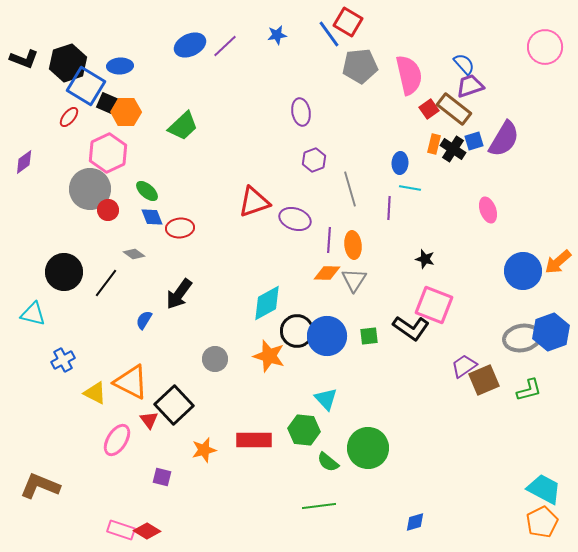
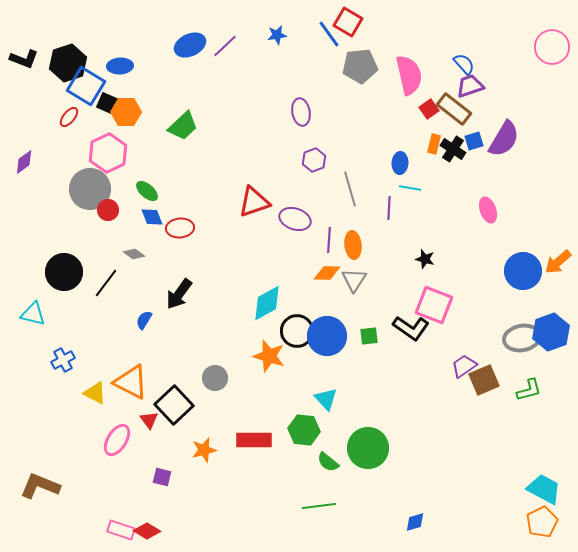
pink circle at (545, 47): moved 7 px right
gray circle at (215, 359): moved 19 px down
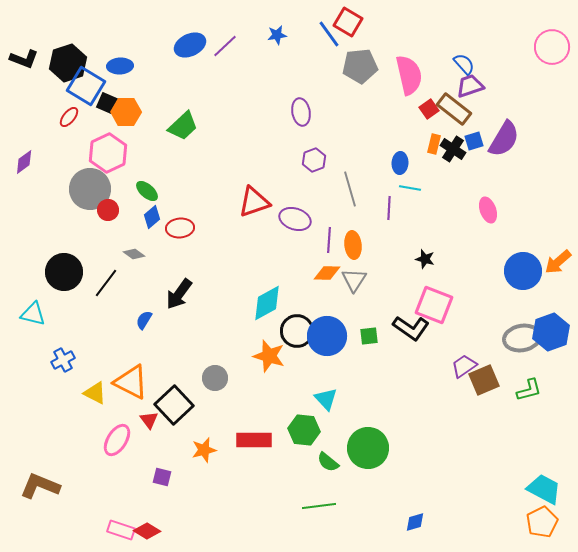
blue diamond at (152, 217): rotated 70 degrees clockwise
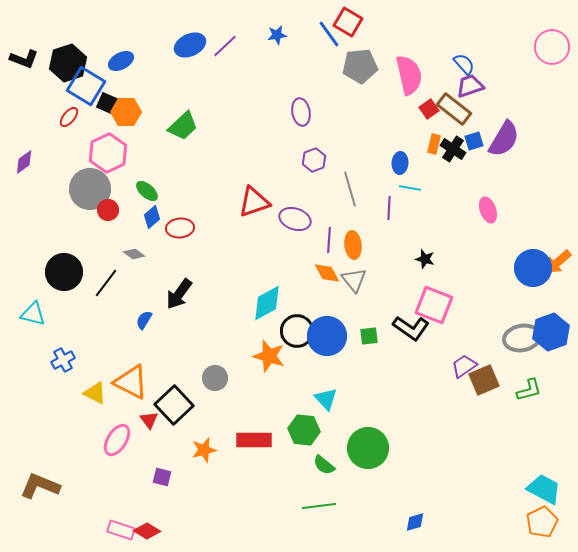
blue ellipse at (120, 66): moved 1 px right, 5 px up; rotated 25 degrees counterclockwise
blue circle at (523, 271): moved 10 px right, 3 px up
orange diamond at (327, 273): rotated 60 degrees clockwise
gray triangle at (354, 280): rotated 12 degrees counterclockwise
green semicircle at (328, 462): moved 4 px left, 3 px down
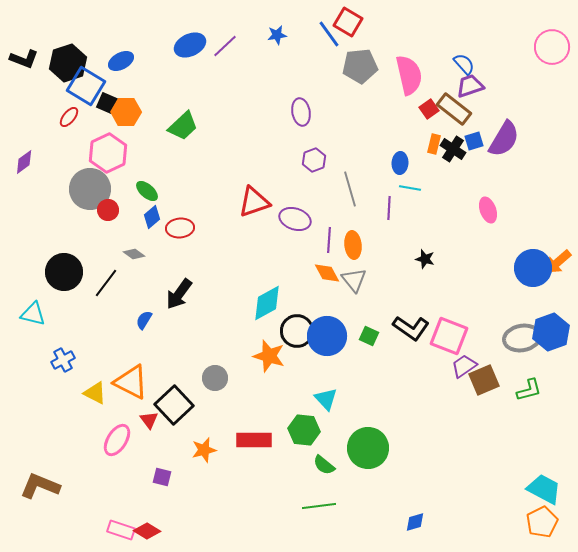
pink square at (434, 305): moved 15 px right, 31 px down
green square at (369, 336): rotated 30 degrees clockwise
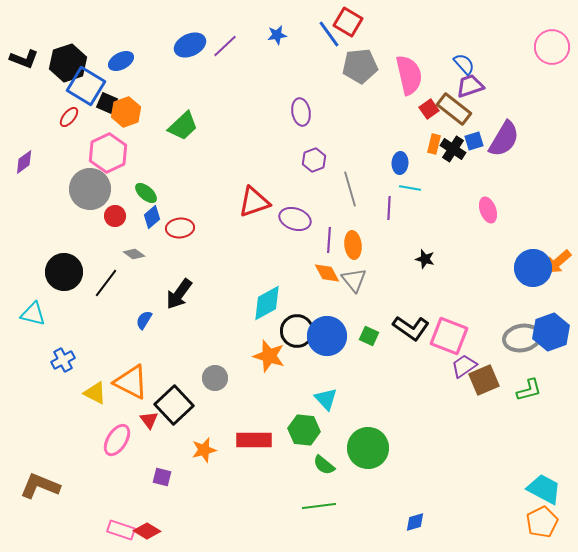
orange hexagon at (126, 112): rotated 20 degrees counterclockwise
green ellipse at (147, 191): moved 1 px left, 2 px down
red circle at (108, 210): moved 7 px right, 6 px down
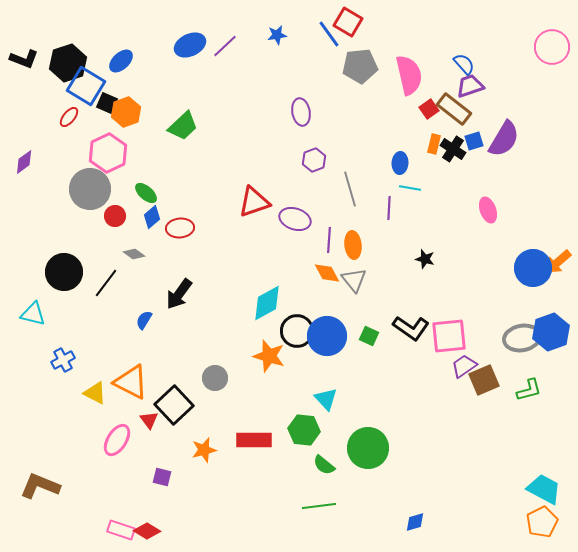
blue ellipse at (121, 61): rotated 15 degrees counterclockwise
pink square at (449, 336): rotated 27 degrees counterclockwise
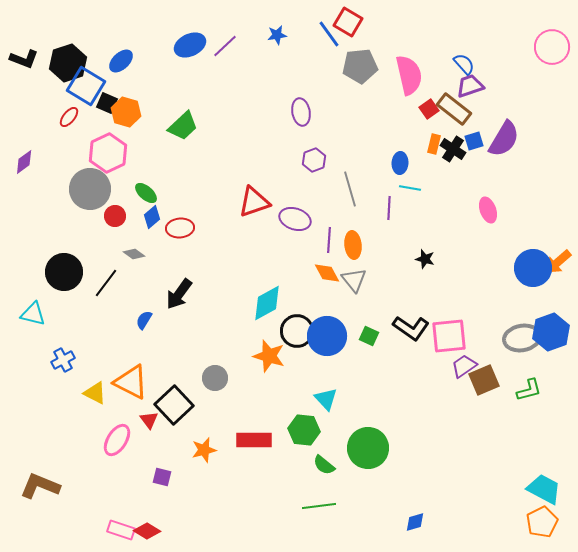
orange hexagon at (126, 112): rotated 24 degrees counterclockwise
